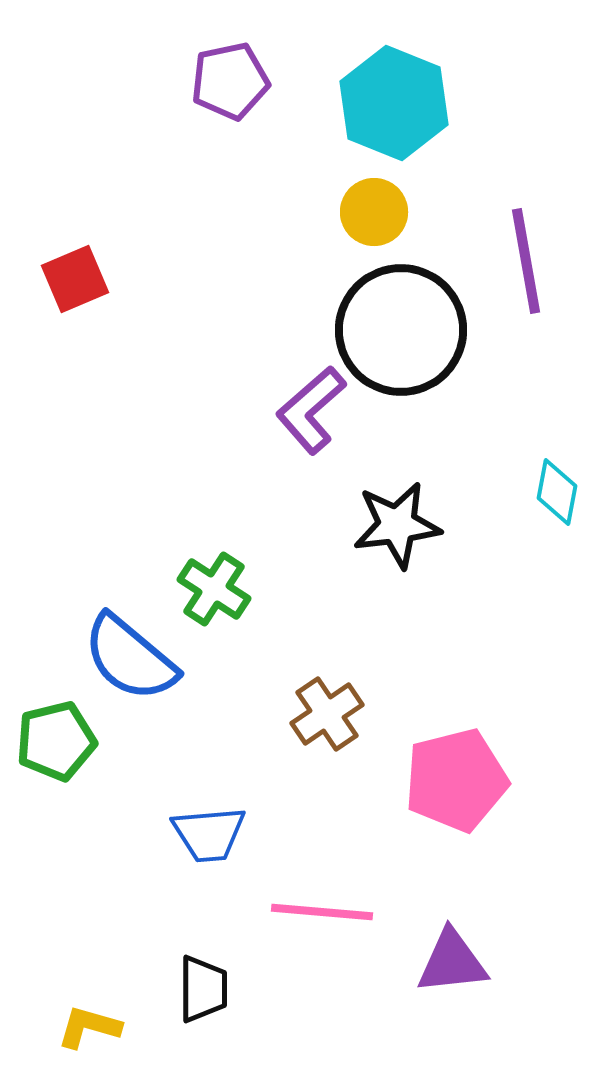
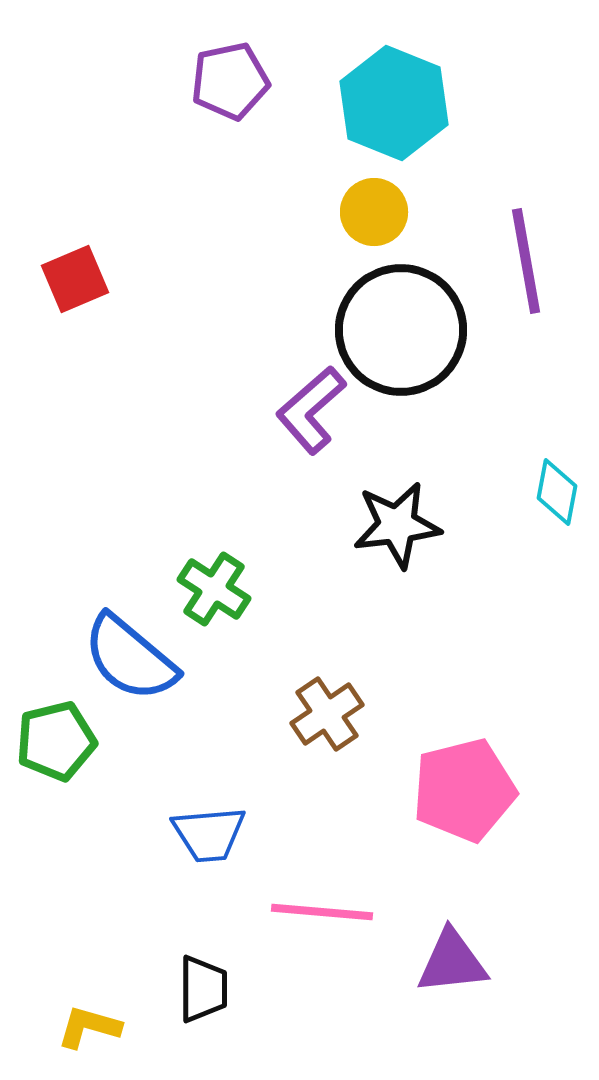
pink pentagon: moved 8 px right, 10 px down
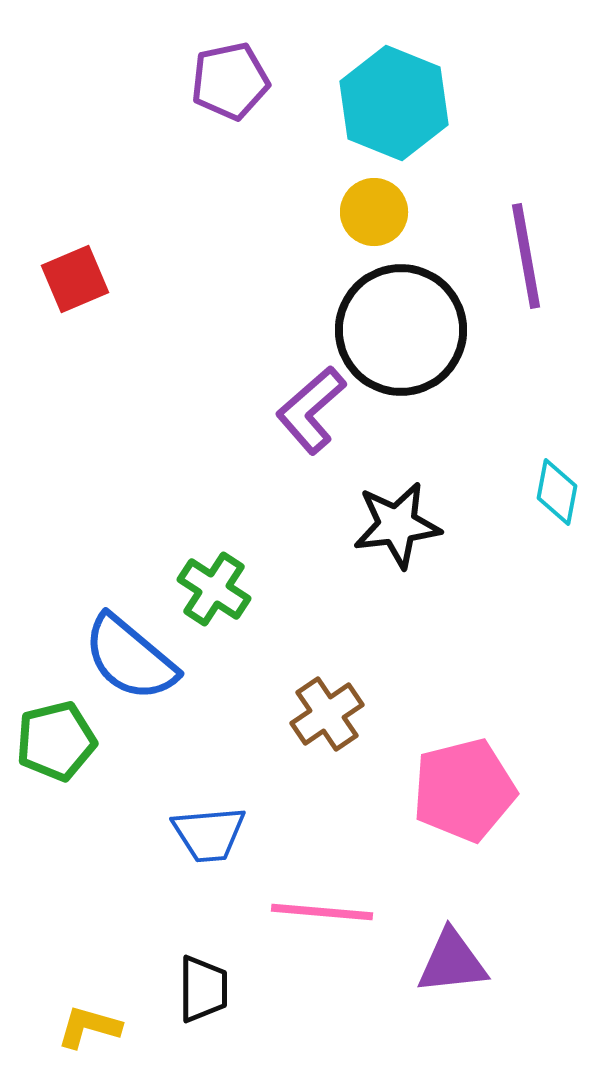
purple line: moved 5 px up
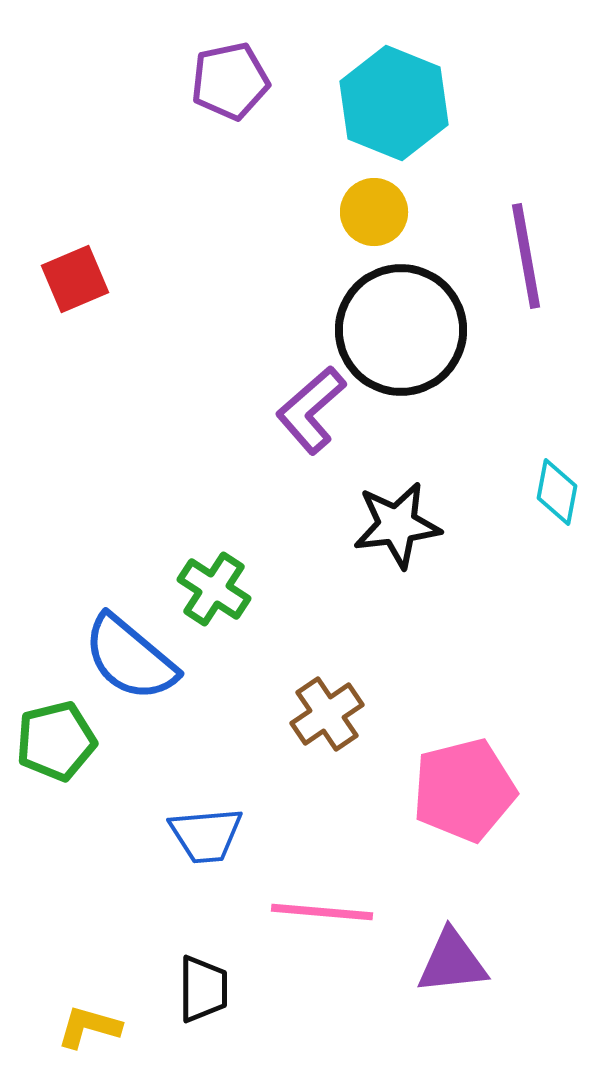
blue trapezoid: moved 3 px left, 1 px down
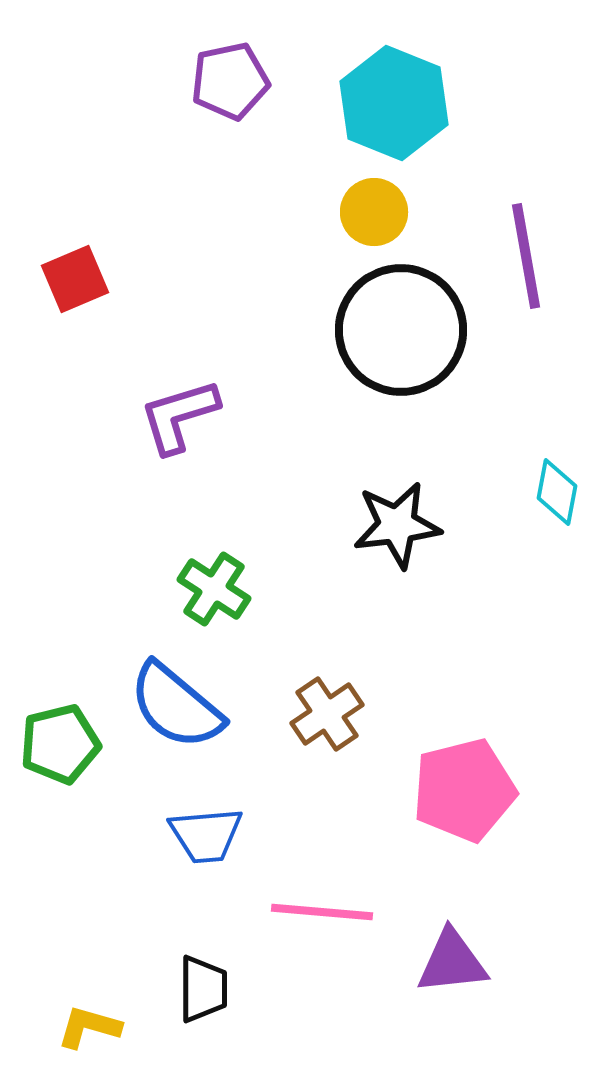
purple L-shape: moved 132 px left, 6 px down; rotated 24 degrees clockwise
blue semicircle: moved 46 px right, 48 px down
green pentagon: moved 4 px right, 3 px down
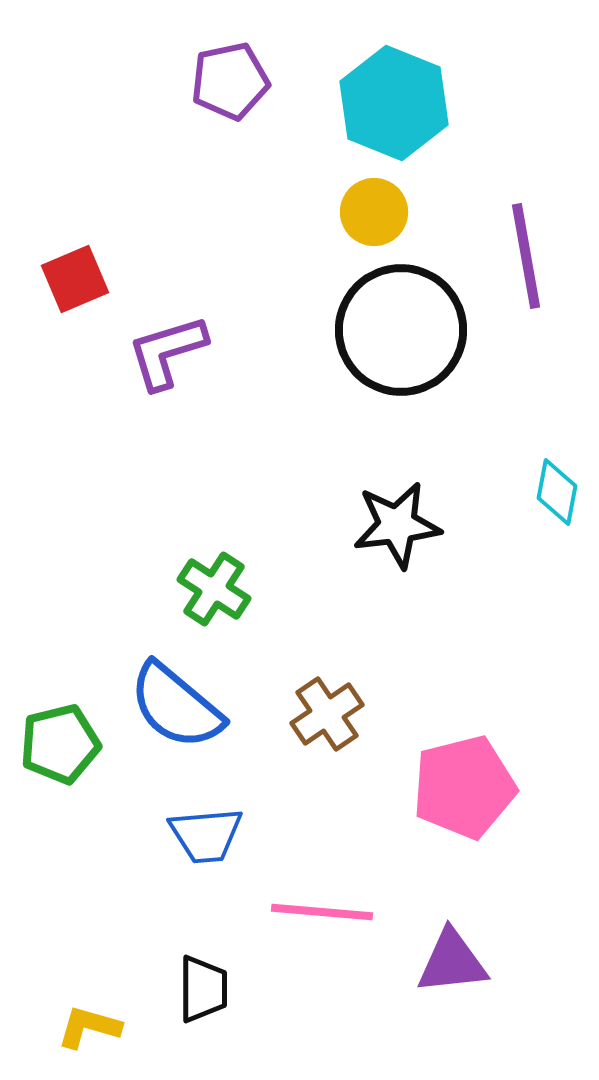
purple L-shape: moved 12 px left, 64 px up
pink pentagon: moved 3 px up
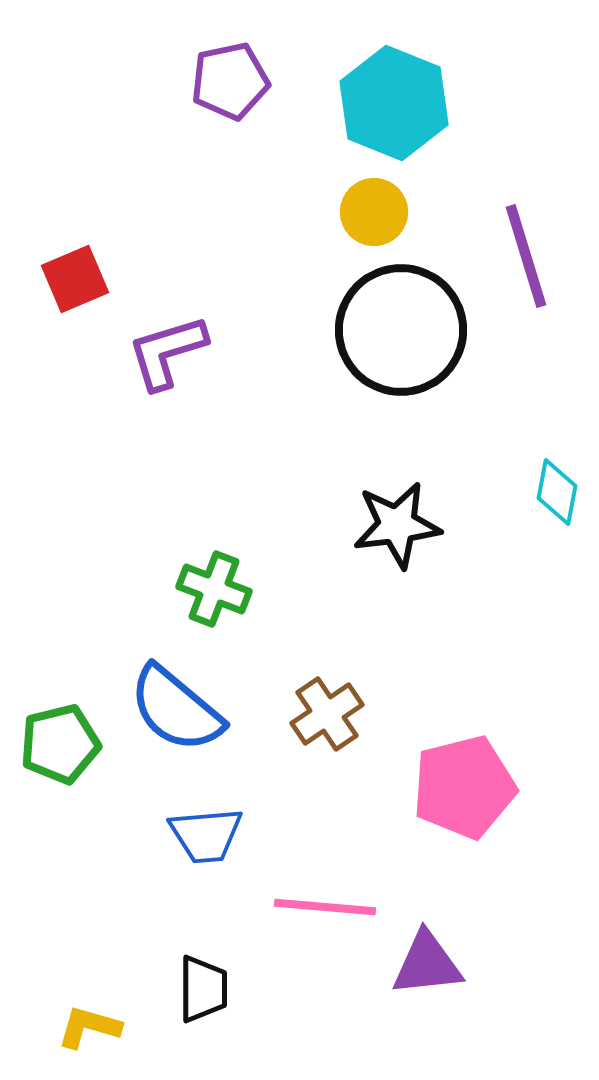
purple line: rotated 7 degrees counterclockwise
green cross: rotated 12 degrees counterclockwise
blue semicircle: moved 3 px down
pink line: moved 3 px right, 5 px up
purple triangle: moved 25 px left, 2 px down
